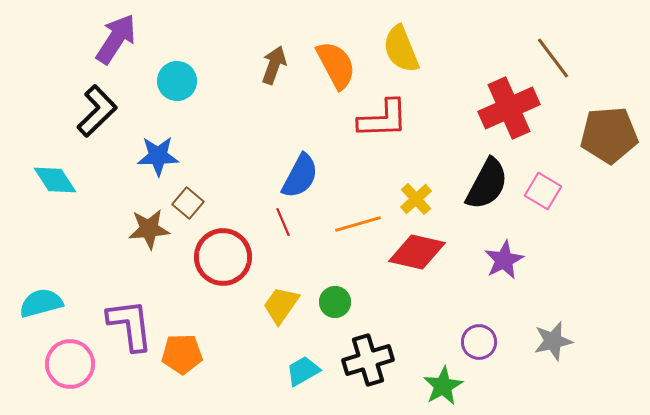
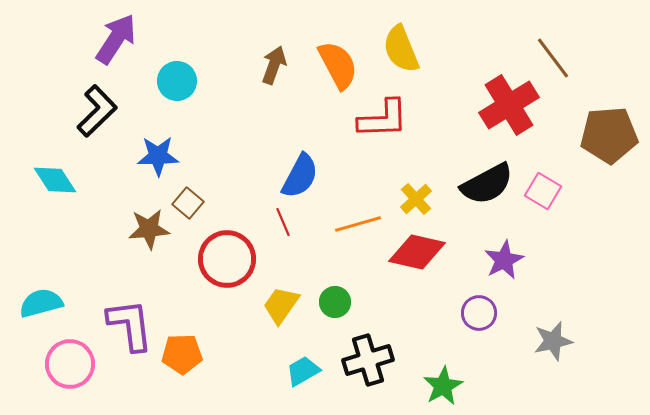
orange semicircle: moved 2 px right
red cross: moved 3 px up; rotated 8 degrees counterclockwise
black semicircle: rotated 34 degrees clockwise
red circle: moved 4 px right, 2 px down
purple circle: moved 29 px up
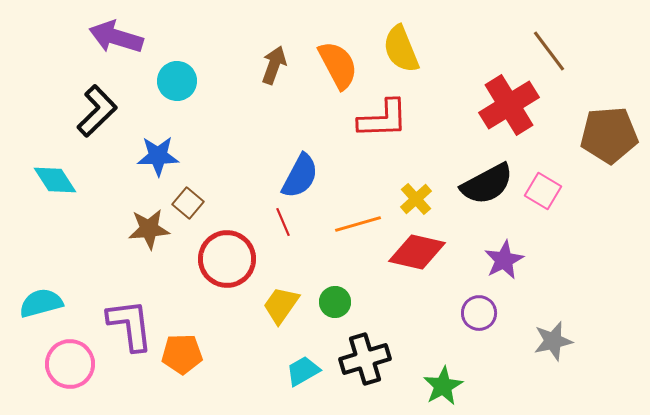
purple arrow: moved 2 px up; rotated 106 degrees counterclockwise
brown line: moved 4 px left, 7 px up
black cross: moved 3 px left, 1 px up
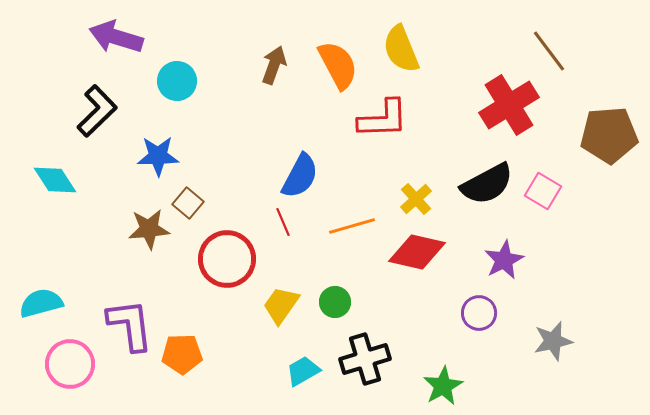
orange line: moved 6 px left, 2 px down
